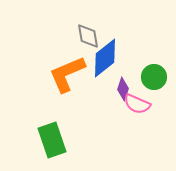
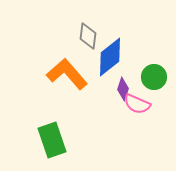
gray diamond: rotated 16 degrees clockwise
blue diamond: moved 5 px right, 1 px up
orange L-shape: rotated 72 degrees clockwise
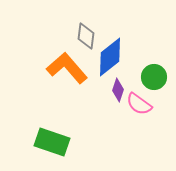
gray diamond: moved 2 px left
orange L-shape: moved 6 px up
purple diamond: moved 5 px left, 1 px down
pink semicircle: moved 2 px right; rotated 12 degrees clockwise
green rectangle: moved 2 px down; rotated 52 degrees counterclockwise
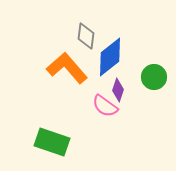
pink semicircle: moved 34 px left, 2 px down
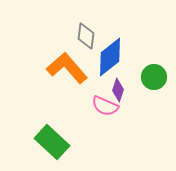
pink semicircle: rotated 12 degrees counterclockwise
green rectangle: rotated 24 degrees clockwise
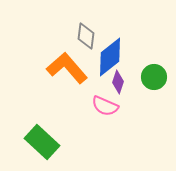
purple diamond: moved 8 px up
green rectangle: moved 10 px left
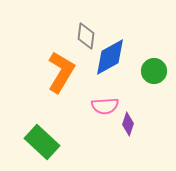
blue diamond: rotated 9 degrees clockwise
orange L-shape: moved 6 px left, 4 px down; rotated 72 degrees clockwise
green circle: moved 6 px up
purple diamond: moved 10 px right, 42 px down
pink semicircle: rotated 28 degrees counterclockwise
